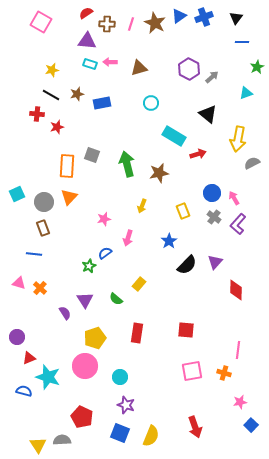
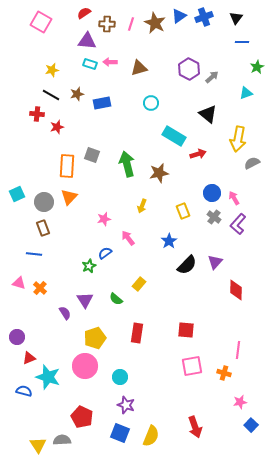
red semicircle at (86, 13): moved 2 px left
pink arrow at (128, 238): rotated 126 degrees clockwise
pink square at (192, 371): moved 5 px up
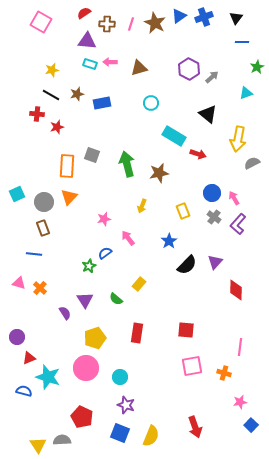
red arrow at (198, 154): rotated 35 degrees clockwise
pink line at (238, 350): moved 2 px right, 3 px up
pink circle at (85, 366): moved 1 px right, 2 px down
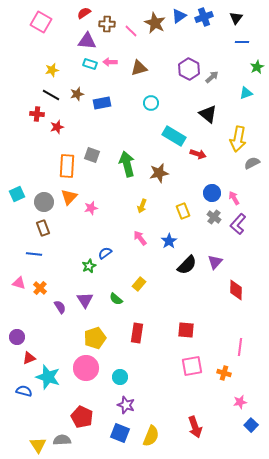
pink line at (131, 24): moved 7 px down; rotated 64 degrees counterclockwise
pink star at (104, 219): moved 13 px left, 11 px up
pink arrow at (128, 238): moved 12 px right
purple semicircle at (65, 313): moved 5 px left, 6 px up
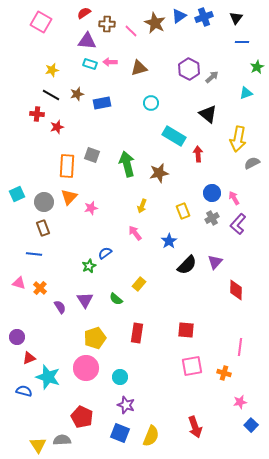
red arrow at (198, 154): rotated 112 degrees counterclockwise
gray cross at (214, 217): moved 2 px left, 1 px down; rotated 24 degrees clockwise
pink arrow at (140, 238): moved 5 px left, 5 px up
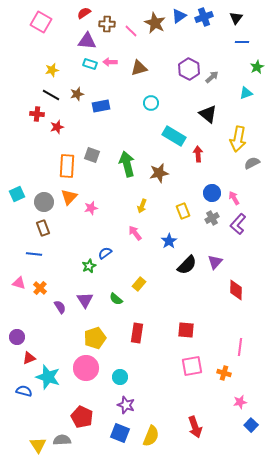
blue rectangle at (102, 103): moved 1 px left, 3 px down
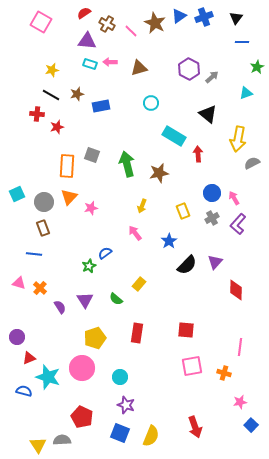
brown cross at (107, 24): rotated 28 degrees clockwise
pink circle at (86, 368): moved 4 px left
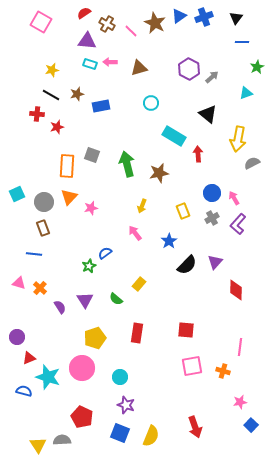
orange cross at (224, 373): moved 1 px left, 2 px up
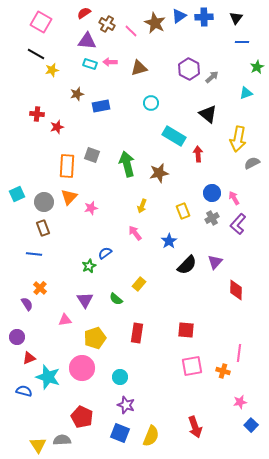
blue cross at (204, 17): rotated 18 degrees clockwise
black line at (51, 95): moved 15 px left, 41 px up
pink triangle at (19, 283): moved 46 px right, 37 px down; rotated 24 degrees counterclockwise
purple semicircle at (60, 307): moved 33 px left, 3 px up
pink line at (240, 347): moved 1 px left, 6 px down
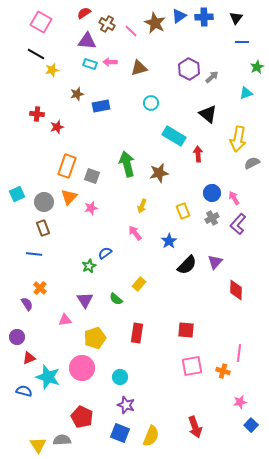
gray square at (92, 155): moved 21 px down
orange rectangle at (67, 166): rotated 15 degrees clockwise
